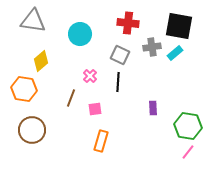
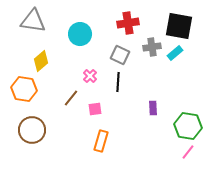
red cross: rotated 15 degrees counterclockwise
brown line: rotated 18 degrees clockwise
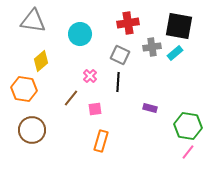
purple rectangle: moved 3 px left; rotated 72 degrees counterclockwise
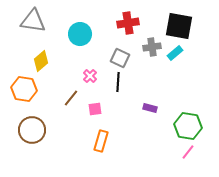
gray square: moved 3 px down
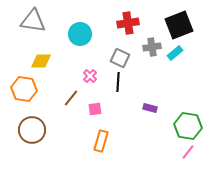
black square: moved 1 px up; rotated 32 degrees counterclockwise
yellow diamond: rotated 40 degrees clockwise
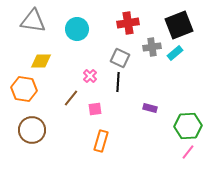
cyan circle: moved 3 px left, 5 px up
green hexagon: rotated 12 degrees counterclockwise
